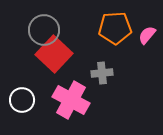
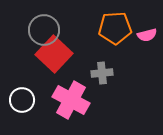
pink semicircle: rotated 144 degrees counterclockwise
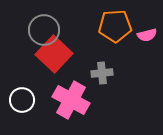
orange pentagon: moved 2 px up
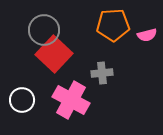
orange pentagon: moved 2 px left, 1 px up
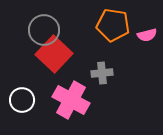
orange pentagon: rotated 12 degrees clockwise
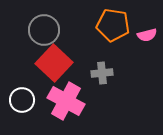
red square: moved 9 px down
pink cross: moved 5 px left, 1 px down
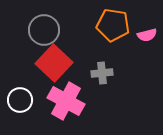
white circle: moved 2 px left
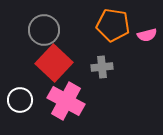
gray cross: moved 6 px up
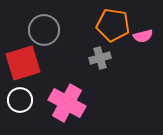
pink semicircle: moved 4 px left, 1 px down
red square: moved 31 px left; rotated 30 degrees clockwise
gray cross: moved 2 px left, 9 px up; rotated 10 degrees counterclockwise
pink cross: moved 1 px right, 2 px down
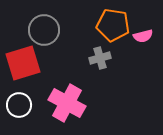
white circle: moved 1 px left, 5 px down
